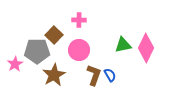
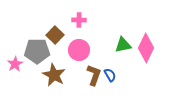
brown square: moved 1 px right
brown star: rotated 15 degrees counterclockwise
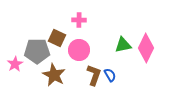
brown square: moved 2 px right, 3 px down; rotated 18 degrees counterclockwise
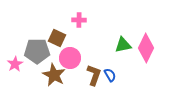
pink circle: moved 9 px left, 8 px down
